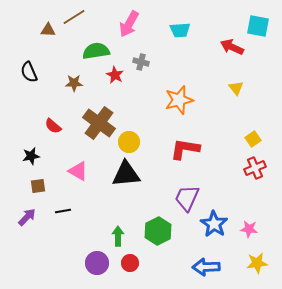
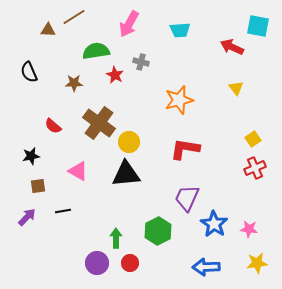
green arrow: moved 2 px left, 2 px down
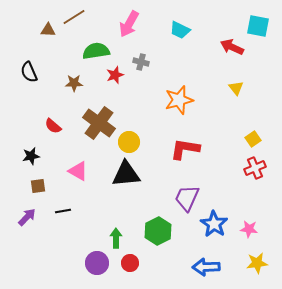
cyan trapezoid: rotated 30 degrees clockwise
red star: rotated 24 degrees clockwise
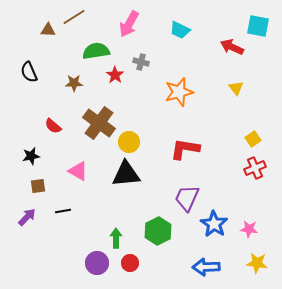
red star: rotated 18 degrees counterclockwise
orange star: moved 8 px up
yellow star: rotated 15 degrees clockwise
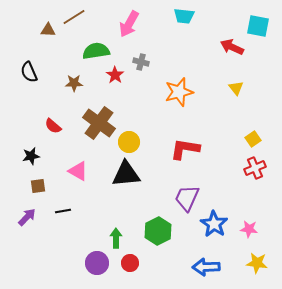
cyan trapezoid: moved 4 px right, 14 px up; rotated 20 degrees counterclockwise
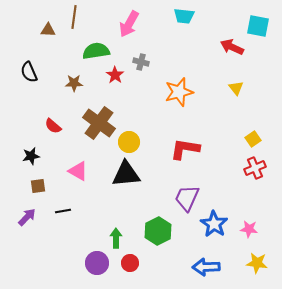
brown line: rotated 50 degrees counterclockwise
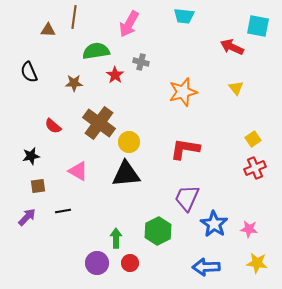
orange star: moved 4 px right
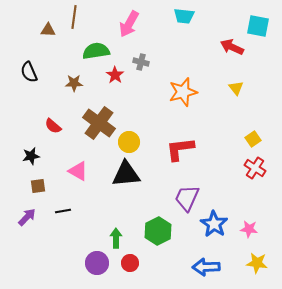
red L-shape: moved 5 px left; rotated 16 degrees counterclockwise
red cross: rotated 35 degrees counterclockwise
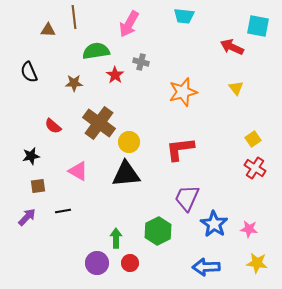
brown line: rotated 15 degrees counterclockwise
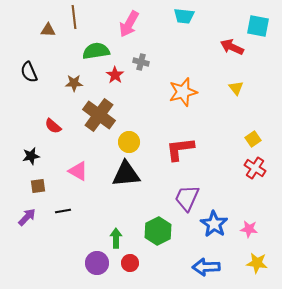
brown cross: moved 8 px up
